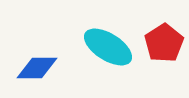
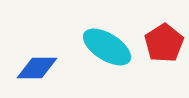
cyan ellipse: moved 1 px left
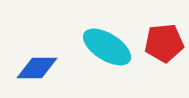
red pentagon: rotated 27 degrees clockwise
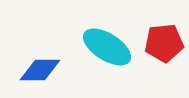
blue diamond: moved 3 px right, 2 px down
